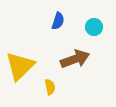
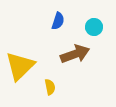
brown arrow: moved 5 px up
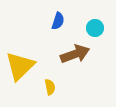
cyan circle: moved 1 px right, 1 px down
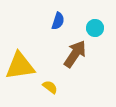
brown arrow: rotated 36 degrees counterclockwise
yellow triangle: rotated 36 degrees clockwise
yellow semicircle: rotated 42 degrees counterclockwise
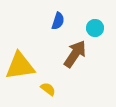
yellow semicircle: moved 2 px left, 2 px down
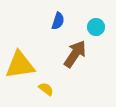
cyan circle: moved 1 px right, 1 px up
yellow triangle: moved 1 px up
yellow semicircle: moved 2 px left
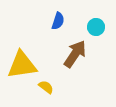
yellow triangle: moved 2 px right
yellow semicircle: moved 2 px up
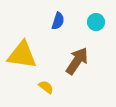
cyan circle: moved 5 px up
brown arrow: moved 2 px right, 7 px down
yellow triangle: moved 10 px up; rotated 16 degrees clockwise
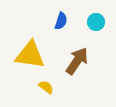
blue semicircle: moved 3 px right
yellow triangle: moved 8 px right
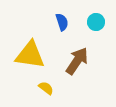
blue semicircle: moved 1 px right, 1 px down; rotated 36 degrees counterclockwise
yellow semicircle: moved 1 px down
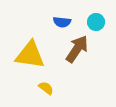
blue semicircle: rotated 114 degrees clockwise
brown arrow: moved 12 px up
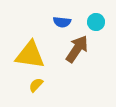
yellow semicircle: moved 10 px left, 3 px up; rotated 84 degrees counterclockwise
